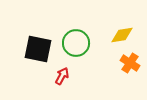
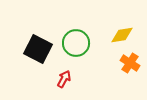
black square: rotated 16 degrees clockwise
red arrow: moved 2 px right, 3 px down
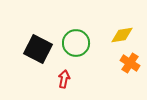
red arrow: rotated 18 degrees counterclockwise
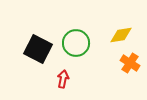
yellow diamond: moved 1 px left
red arrow: moved 1 px left
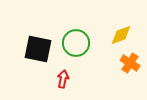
yellow diamond: rotated 10 degrees counterclockwise
black square: rotated 16 degrees counterclockwise
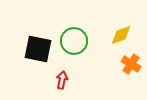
green circle: moved 2 px left, 2 px up
orange cross: moved 1 px right, 1 px down
red arrow: moved 1 px left, 1 px down
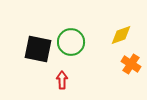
green circle: moved 3 px left, 1 px down
red arrow: rotated 12 degrees counterclockwise
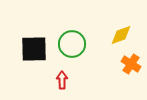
green circle: moved 1 px right, 2 px down
black square: moved 4 px left; rotated 12 degrees counterclockwise
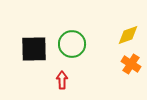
yellow diamond: moved 7 px right
